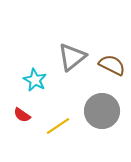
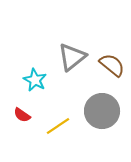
brown semicircle: rotated 12 degrees clockwise
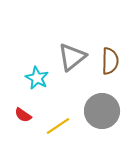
brown semicircle: moved 2 px left, 4 px up; rotated 52 degrees clockwise
cyan star: moved 2 px right, 2 px up
red semicircle: moved 1 px right
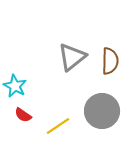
cyan star: moved 22 px left, 8 px down
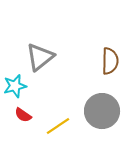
gray triangle: moved 32 px left
cyan star: rotated 30 degrees clockwise
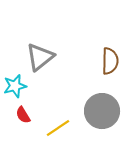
red semicircle: rotated 24 degrees clockwise
yellow line: moved 2 px down
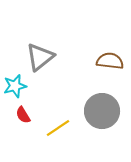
brown semicircle: rotated 84 degrees counterclockwise
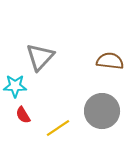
gray triangle: rotated 8 degrees counterclockwise
cyan star: rotated 15 degrees clockwise
